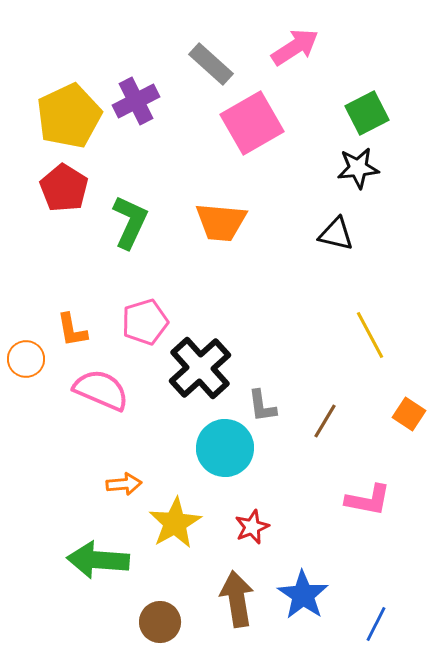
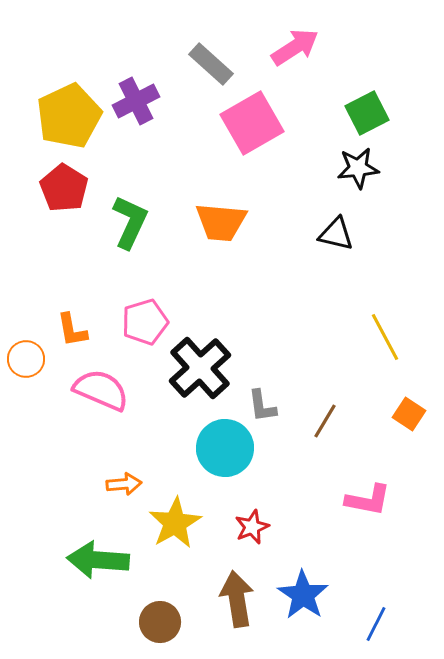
yellow line: moved 15 px right, 2 px down
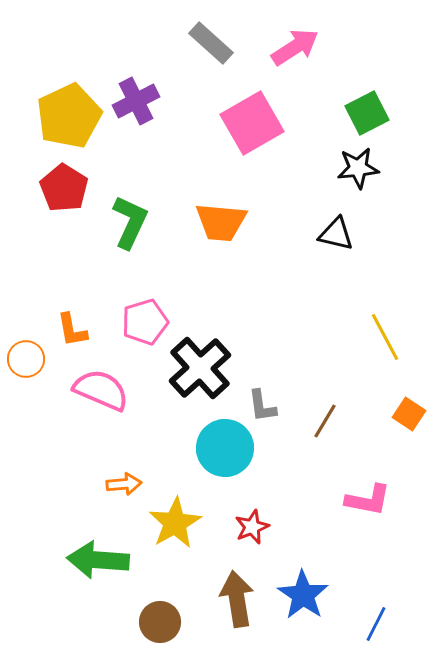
gray rectangle: moved 21 px up
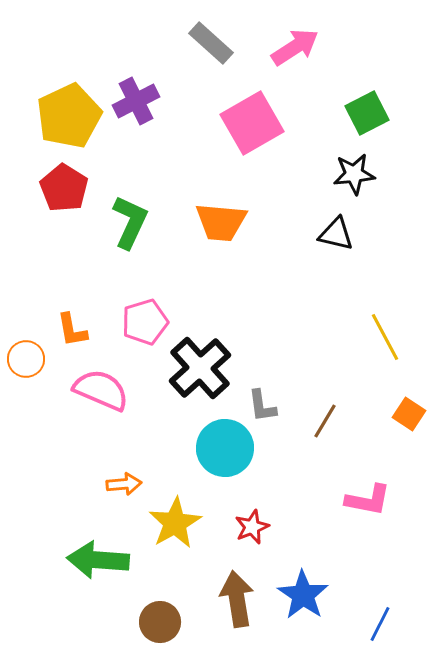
black star: moved 4 px left, 6 px down
blue line: moved 4 px right
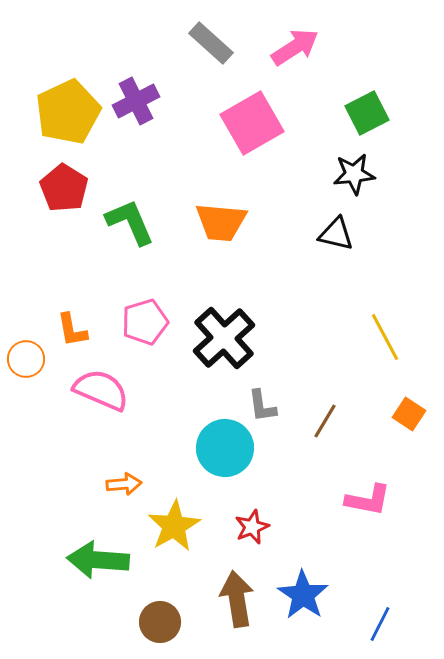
yellow pentagon: moved 1 px left, 4 px up
green L-shape: rotated 48 degrees counterclockwise
black cross: moved 24 px right, 30 px up
yellow star: moved 1 px left, 3 px down
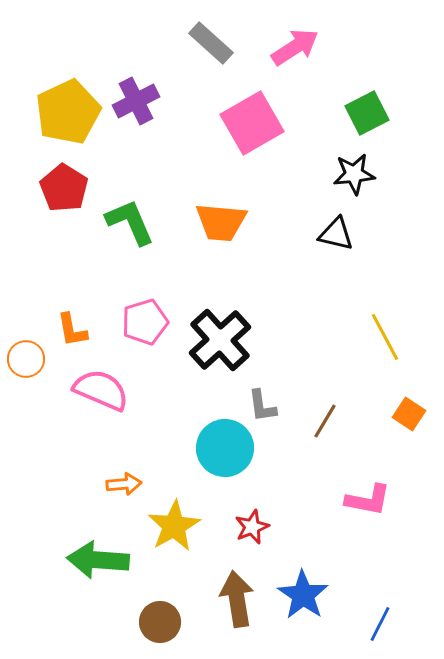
black cross: moved 4 px left, 2 px down
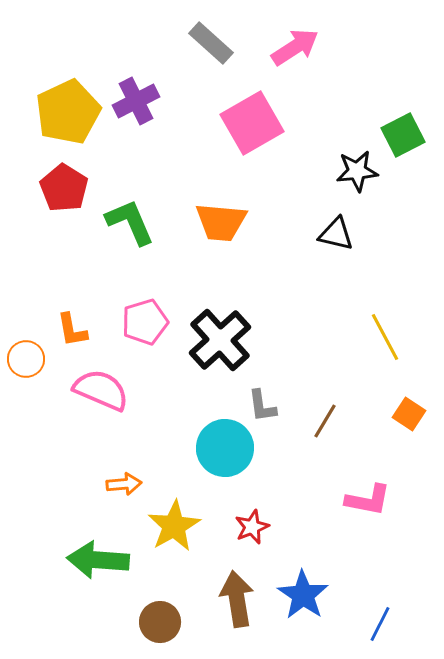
green square: moved 36 px right, 22 px down
black star: moved 3 px right, 3 px up
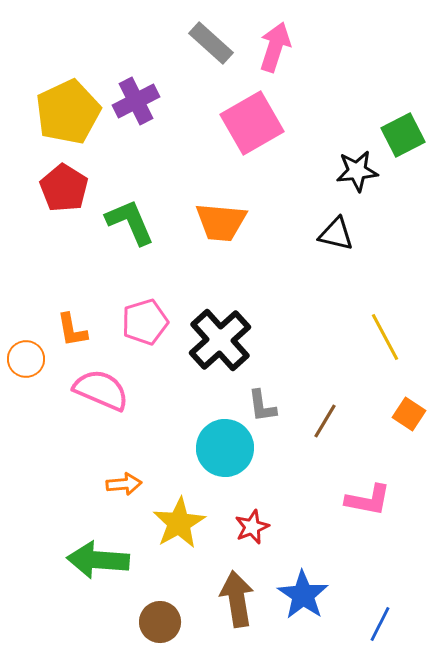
pink arrow: moved 20 px left; rotated 39 degrees counterclockwise
yellow star: moved 5 px right, 3 px up
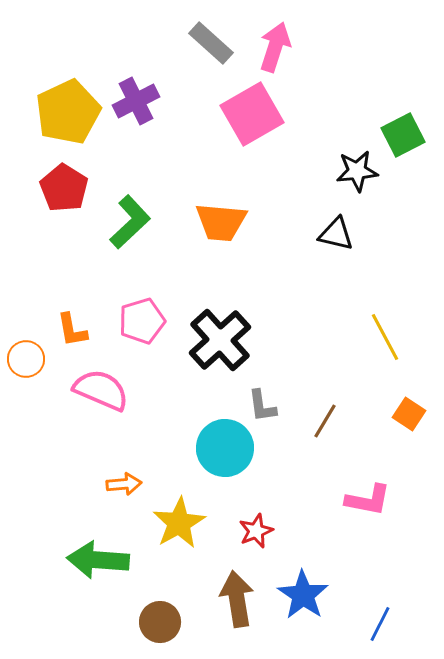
pink square: moved 9 px up
green L-shape: rotated 70 degrees clockwise
pink pentagon: moved 3 px left, 1 px up
red star: moved 4 px right, 4 px down
